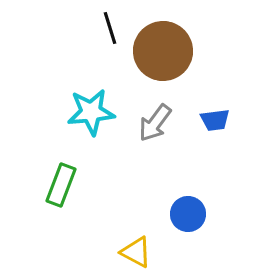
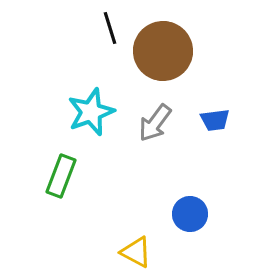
cyan star: rotated 15 degrees counterclockwise
green rectangle: moved 9 px up
blue circle: moved 2 px right
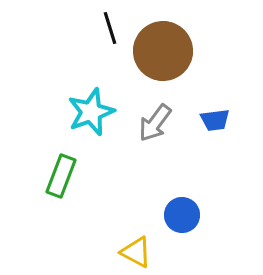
blue circle: moved 8 px left, 1 px down
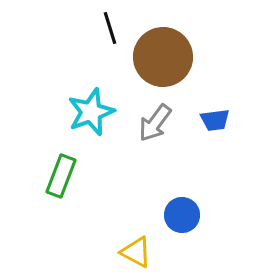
brown circle: moved 6 px down
